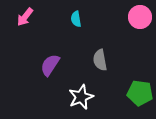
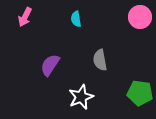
pink arrow: rotated 12 degrees counterclockwise
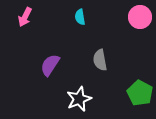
cyan semicircle: moved 4 px right, 2 px up
green pentagon: rotated 20 degrees clockwise
white star: moved 2 px left, 2 px down
